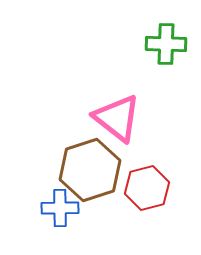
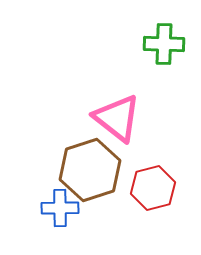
green cross: moved 2 px left
red hexagon: moved 6 px right
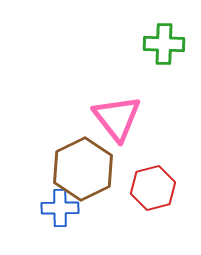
pink triangle: rotated 14 degrees clockwise
brown hexagon: moved 7 px left, 1 px up; rotated 8 degrees counterclockwise
